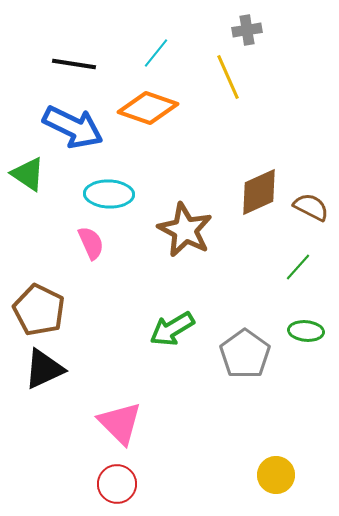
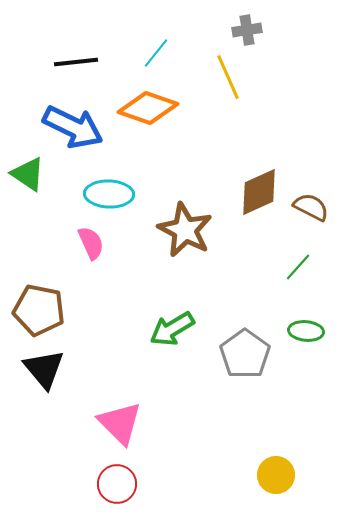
black line: moved 2 px right, 2 px up; rotated 15 degrees counterclockwise
brown pentagon: rotated 15 degrees counterclockwise
black triangle: rotated 45 degrees counterclockwise
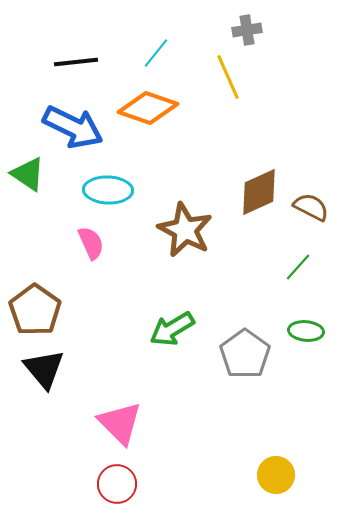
cyan ellipse: moved 1 px left, 4 px up
brown pentagon: moved 4 px left; rotated 24 degrees clockwise
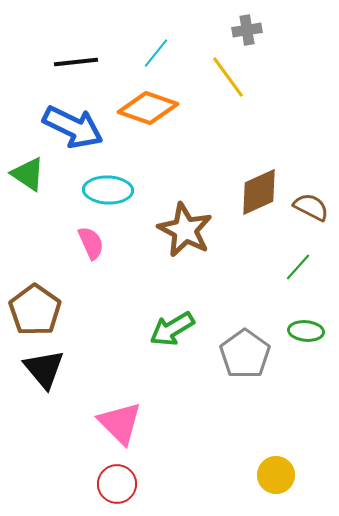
yellow line: rotated 12 degrees counterclockwise
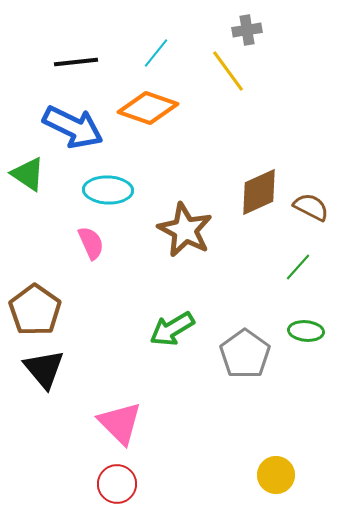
yellow line: moved 6 px up
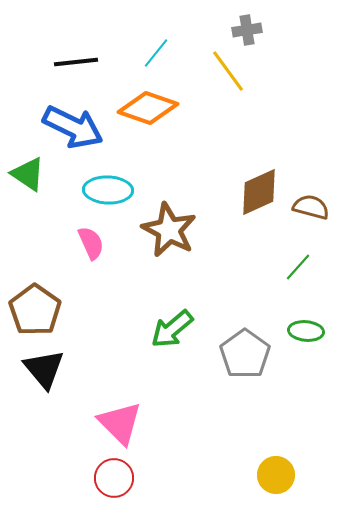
brown semicircle: rotated 12 degrees counterclockwise
brown star: moved 16 px left
green arrow: rotated 9 degrees counterclockwise
red circle: moved 3 px left, 6 px up
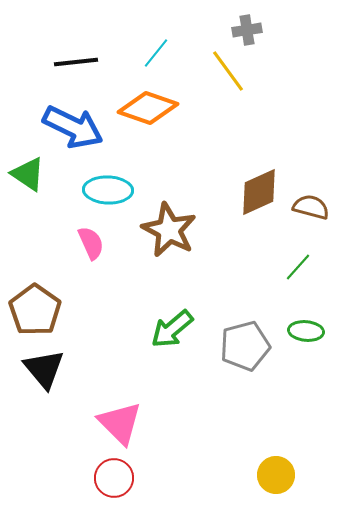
gray pentagon: moved 8 px up; rotated 21 degrees clockwise
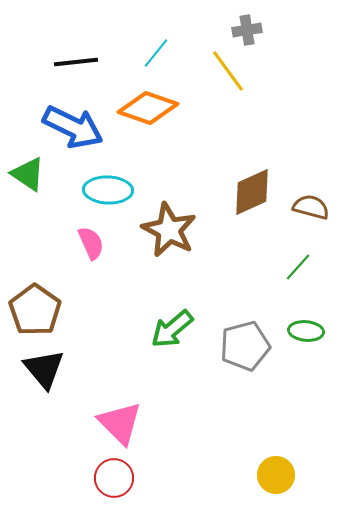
brown diamond: moved 7 px left
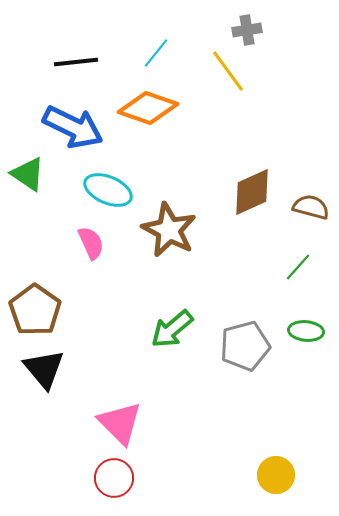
cyan ellipse: rotated 21 degrees clockwise
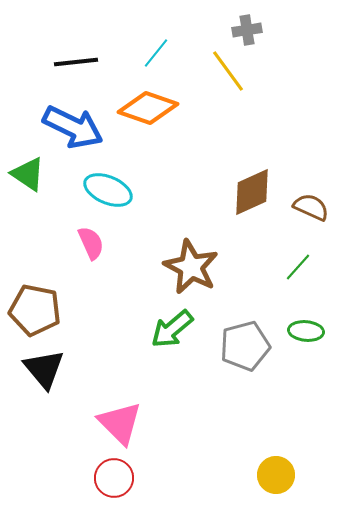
brown semicircle: rotated 9 degrees clockwise
brown star: moved 22 px right, 37 px down
brown pentagon: rotated 24 degrees counterclockwise
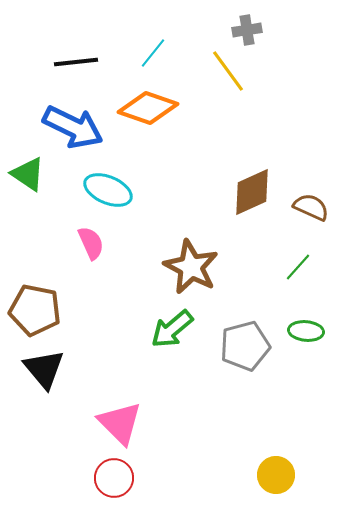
cyan line: moved 3 px left
